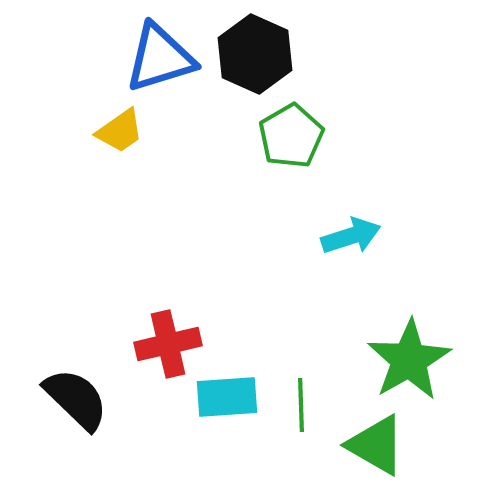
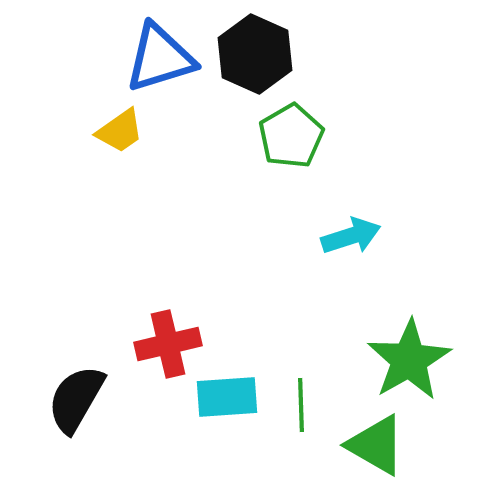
black semicircle: rotated 104 degrees counterclockwise
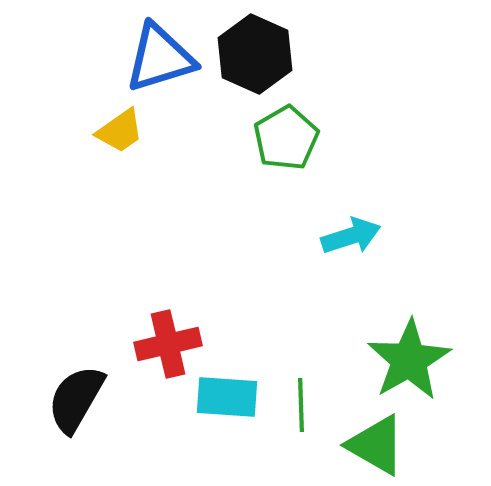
green pentagon: moved 5 px left, 2 px down
cyan rectangle: rotated 8 degrees clockwise
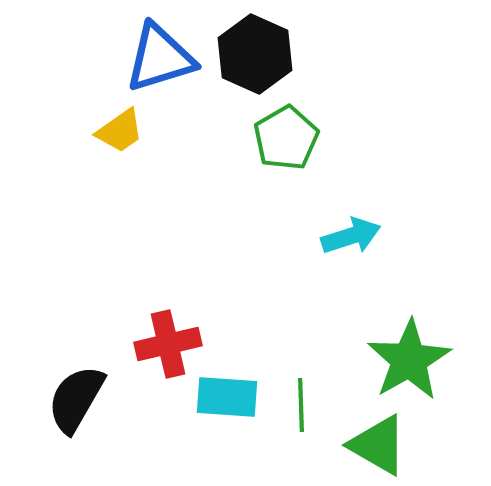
green triangle: moved 2 px right
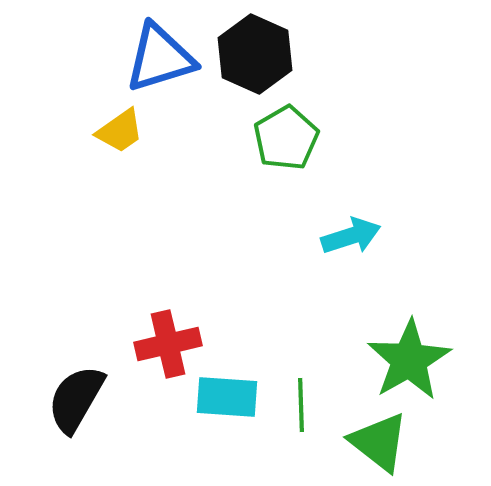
green triangle: moved 1 px right, 3 px up; rotated 8 degrees clockwise
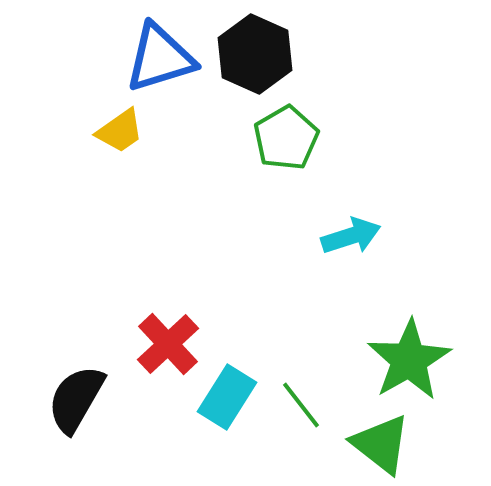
red cross: rotated 30 degrees counterclockwise
cyan rectangle: rotated 62 degrees counterclockwise
green line: rotated 36 degrees counterclockwise
green triangle: moved 2 px right, 2 px down
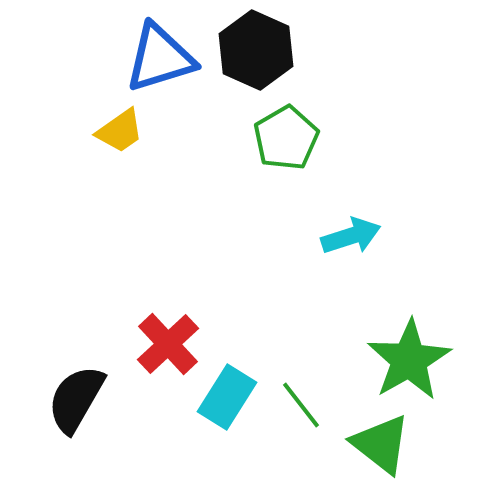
black hexagon: moved 1 px right, 4 px up
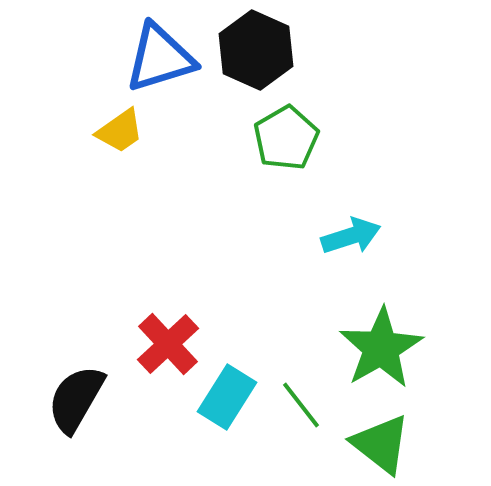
green star: moved 28 px left, 12 px up
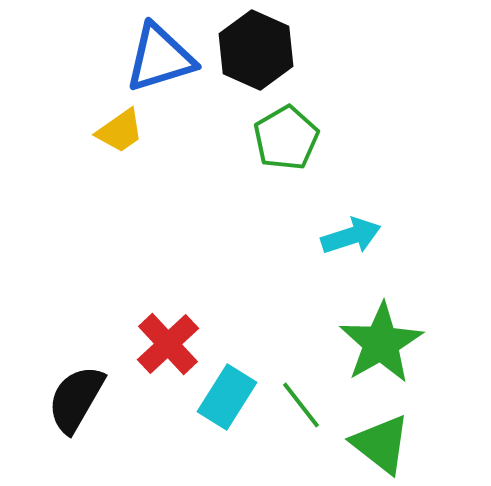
green star: moved 5 px up
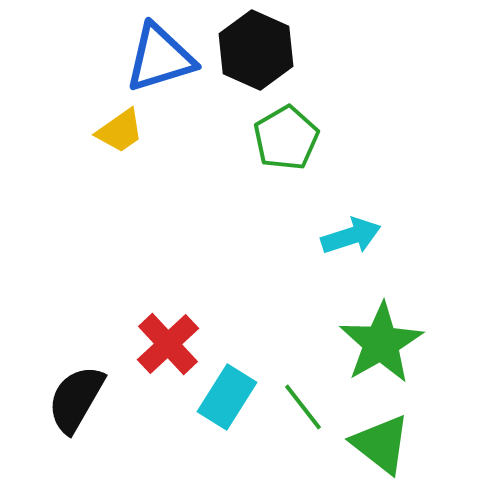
green line: moved 2 px right, 2 px down
